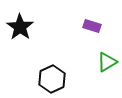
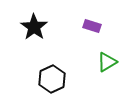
black star: moved 14 px right
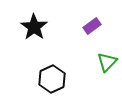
purple rectangle: rotated 54 degrees counterclockwise
green triangle: rotated 15 degrees counterclockwise
